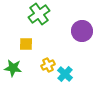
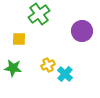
yellow square: moved 7 px left, 5 px up
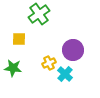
purple circle: moved 9 px left, 19 px down
yellow cross: moved 1 px right, 2 px up
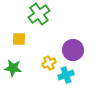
cyan cross: moved 1 px right, 1 px down; rotated 28 degrees clockwise
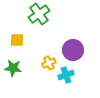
yellow square: moved 2 px left, 1 px down
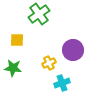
cyan cross: moved 4 px left, 8 px down
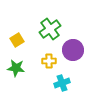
green cross: moved 11 px right, 15 px down
yellow square: rotated 32 degrees counterclockwise
yellow cross: moved 2 px up; rotated 24 degrees clockwise
green star: moved 3 px right
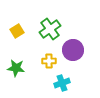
yellow square: moved 9 px up
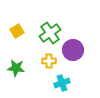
green cross: moved 4 px down
